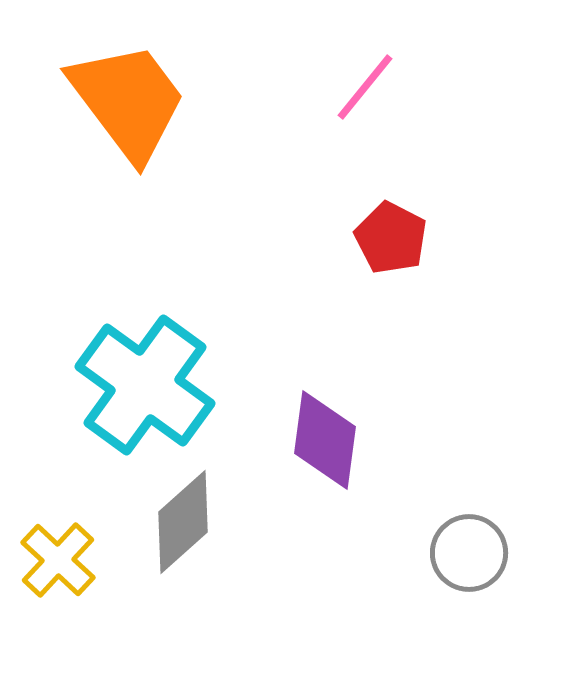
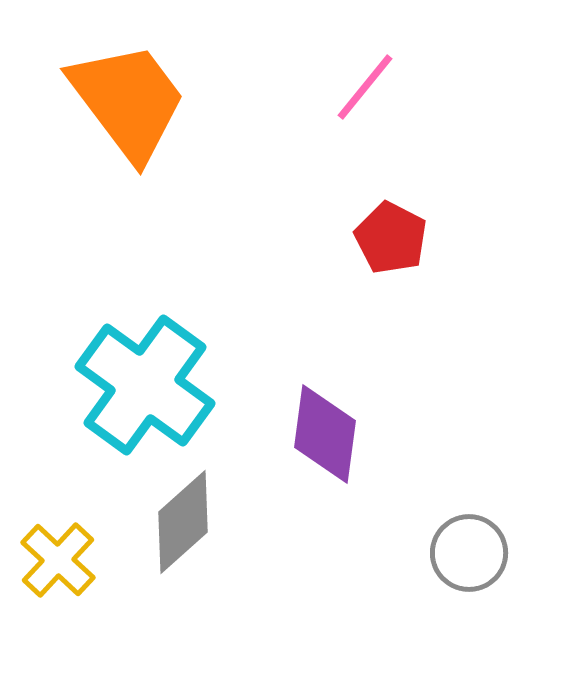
purple diamond: moved 6 px up
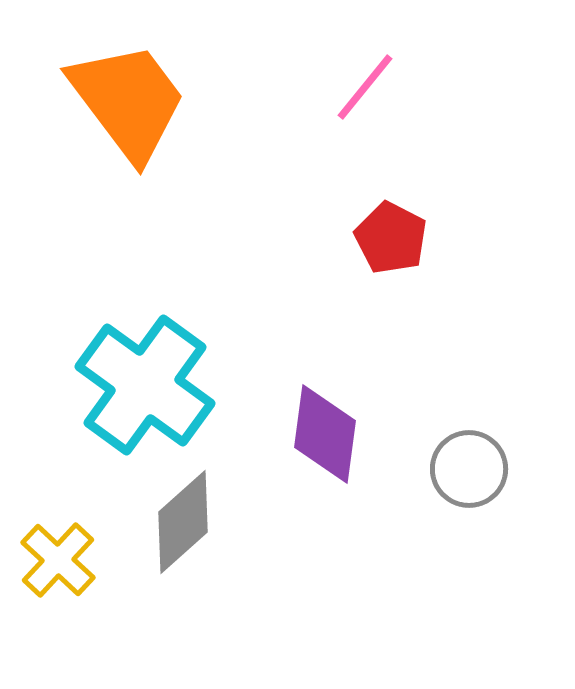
gray circle: moved 84 px up
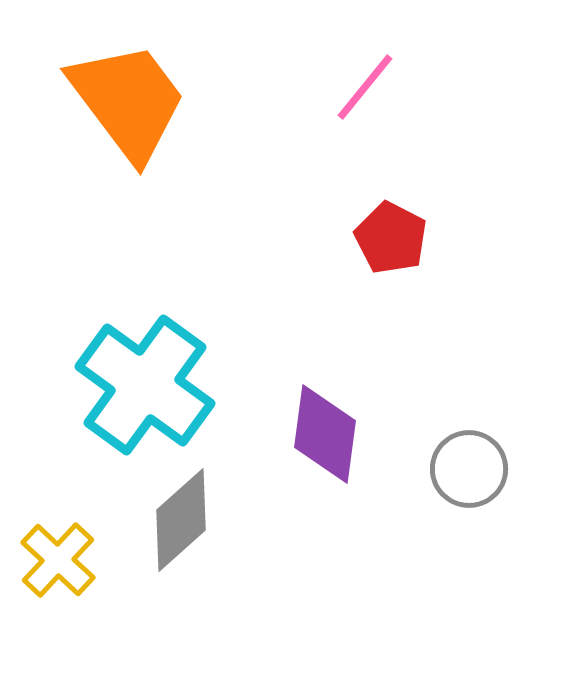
gray diamond: moved 2 px left, 2 px up
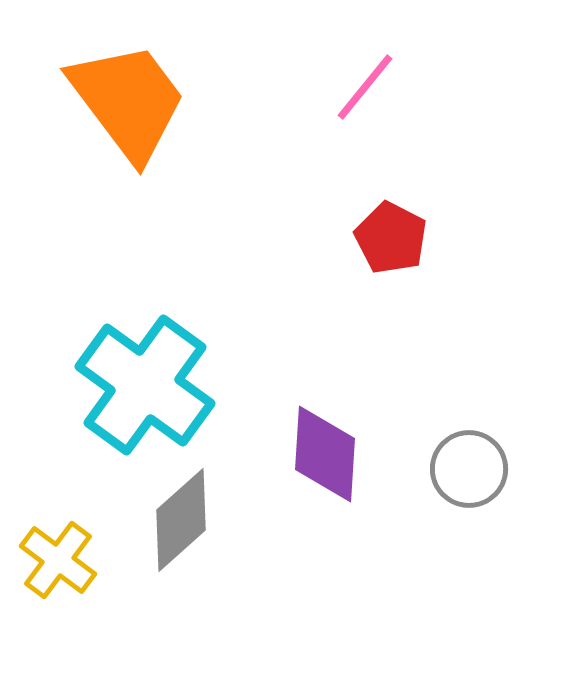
purple diamond: moved 20 px down; rotated 4 degrees counterclockwise
yellow cross: rotated 6 degrees counterclockwise
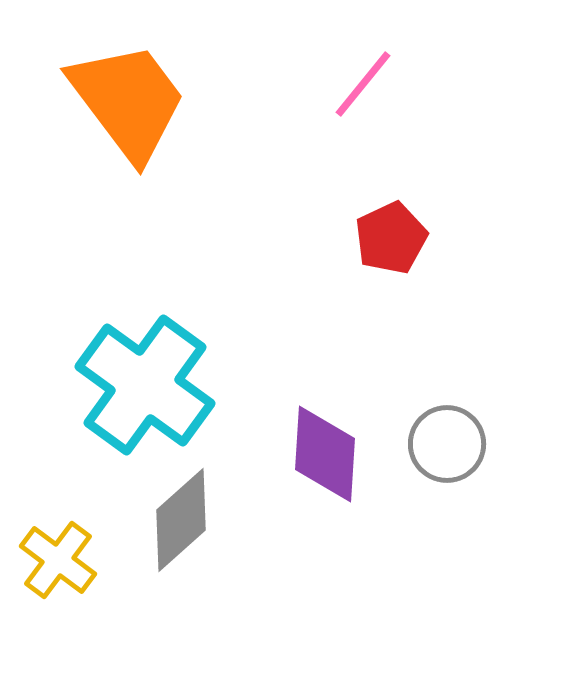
pink line: moved 2 px left, 3 px up
red pentagon: rotated 20 degrees clockwise
gray circle: moved 22 px left, 25 px up
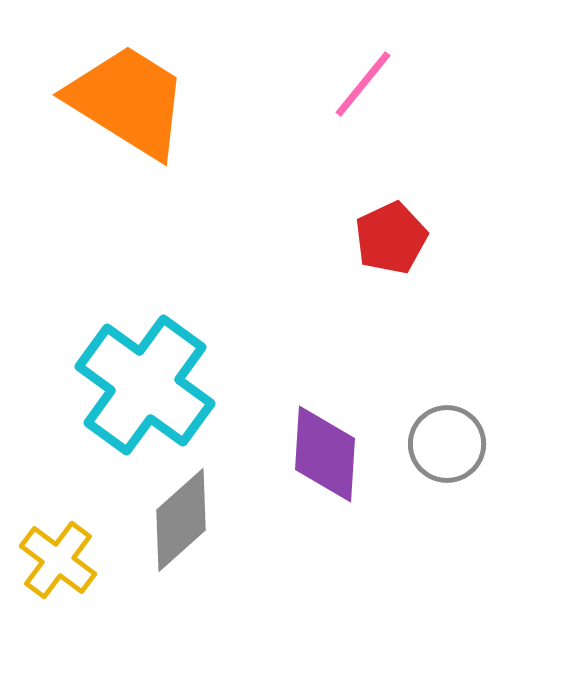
orange trapezoid: rotated 21 degrees counterclockwise
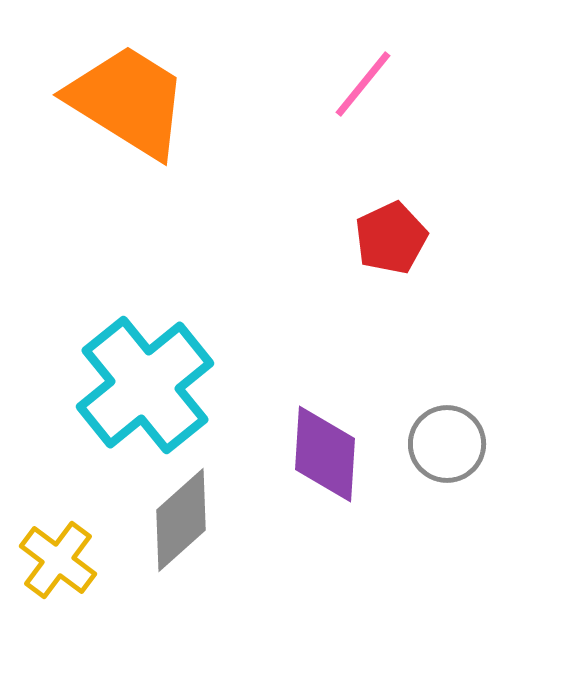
cyan cross: rotated 15 degrees clockwise
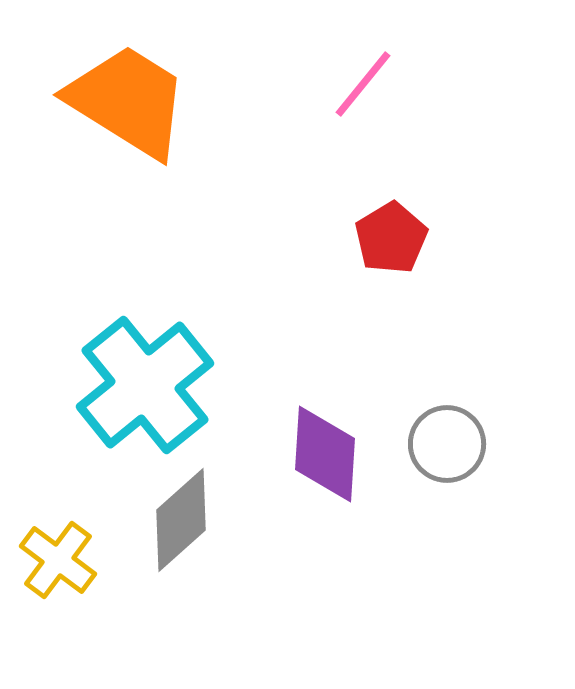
red pentagon: rotated 6 degrees counterclockwise
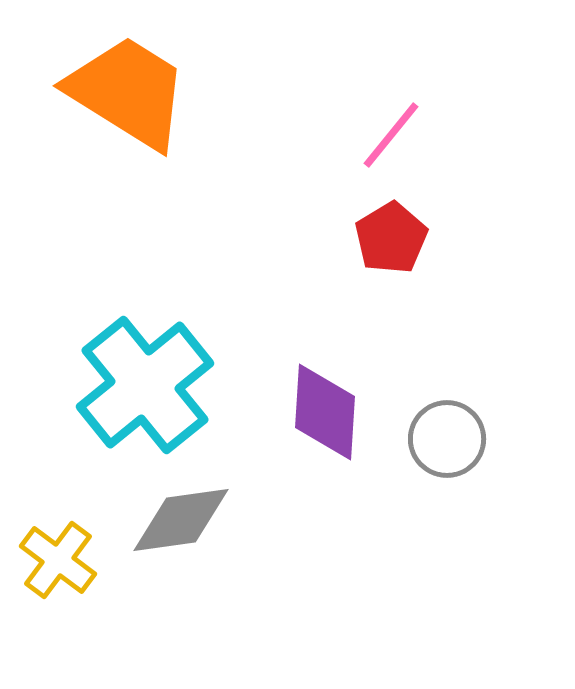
pink line: moved 28 px right, 51 px down
orange trapezoid: moved 9 px up
gray circle: moved 5 px up
purple diamond: moved 42 px up
gray diamond: rotated 34 degrees clockwise
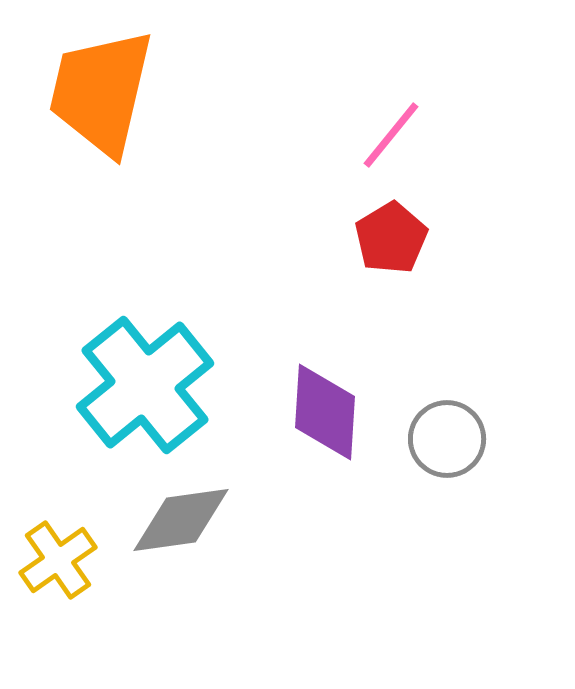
orange trapezoid: moved 27 px left; rotated 109 degrees counterclockwise
yellow cross: rotated 18 degrees clockwise
